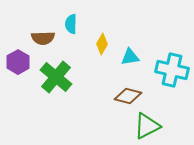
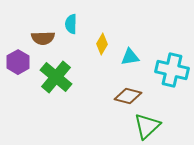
green triangle: rotated 16 degrees counterclockwise
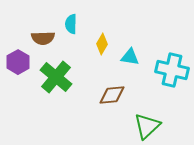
cyan triangle: rotated 18 degrees clockwise
brown diamond: moved 16 px left, 1 px up; rotated 20 degrees counterclockwise
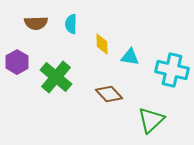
brown semicircle: moved 7 px left, 15 px up
yellow diamond: rotated 30 degrees counterclockwise
purple hexagon: moved 1 px left
brown diamond: moved 3 px left, 1 px up; rotated 52 degrees clockwise
green triangle: moved 4 px right, 6 px up
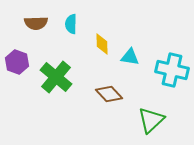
purple hexagon: rotated 10 degrees counterclockwise
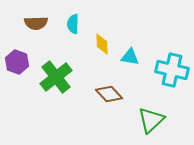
cyan semicircle: moved 2 px right
green cross: rotated 12 degrees clockwise
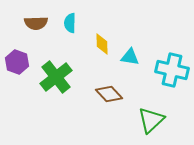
cyan semicircle: moved 3 px left, 1 px up
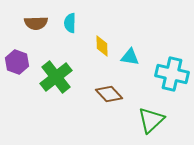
yellow diamond: moved 2 px down
cyan cross: moved 4 px down
